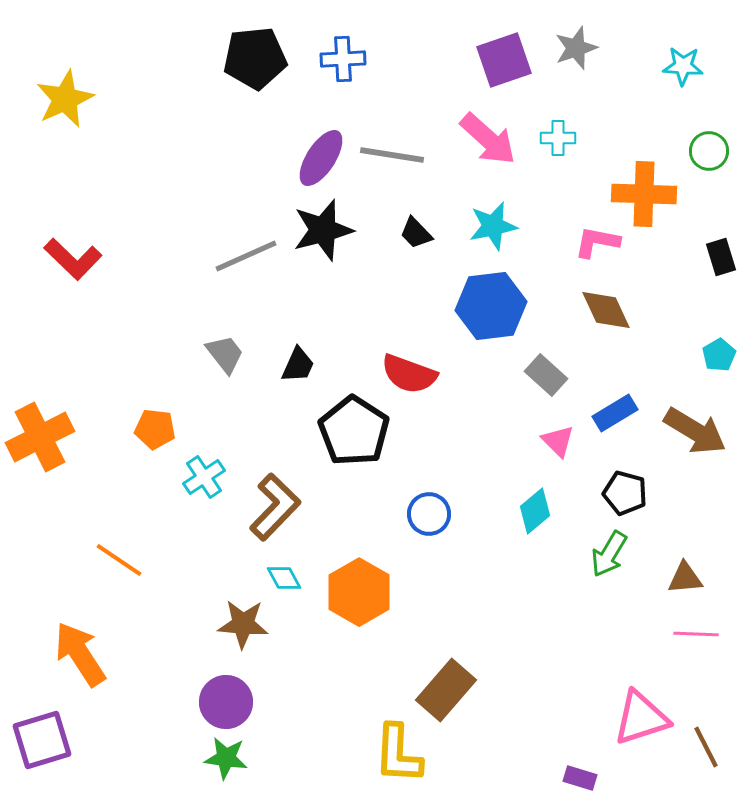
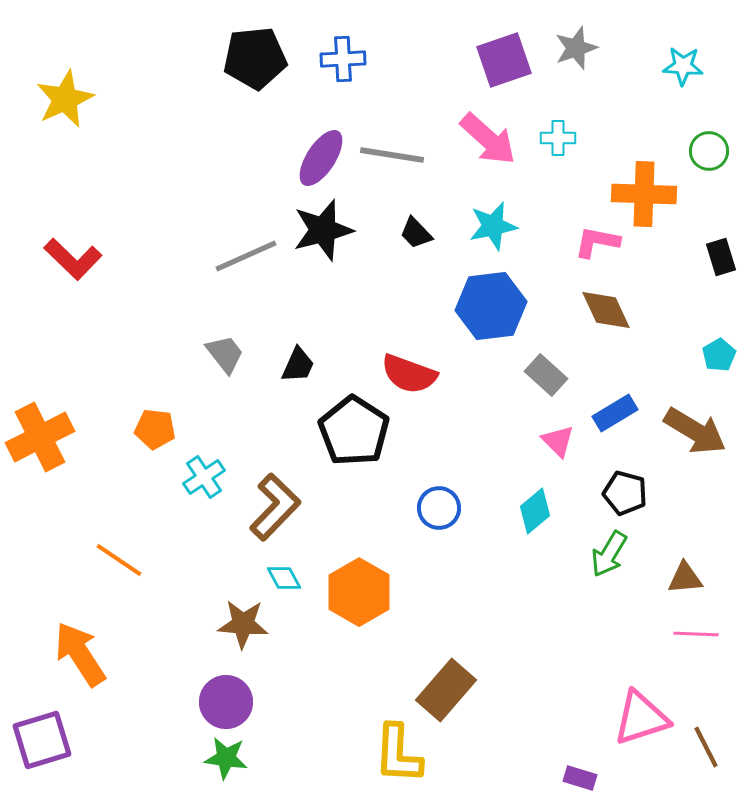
blue circle at (429, 514): moved 10 px right, 6 px up
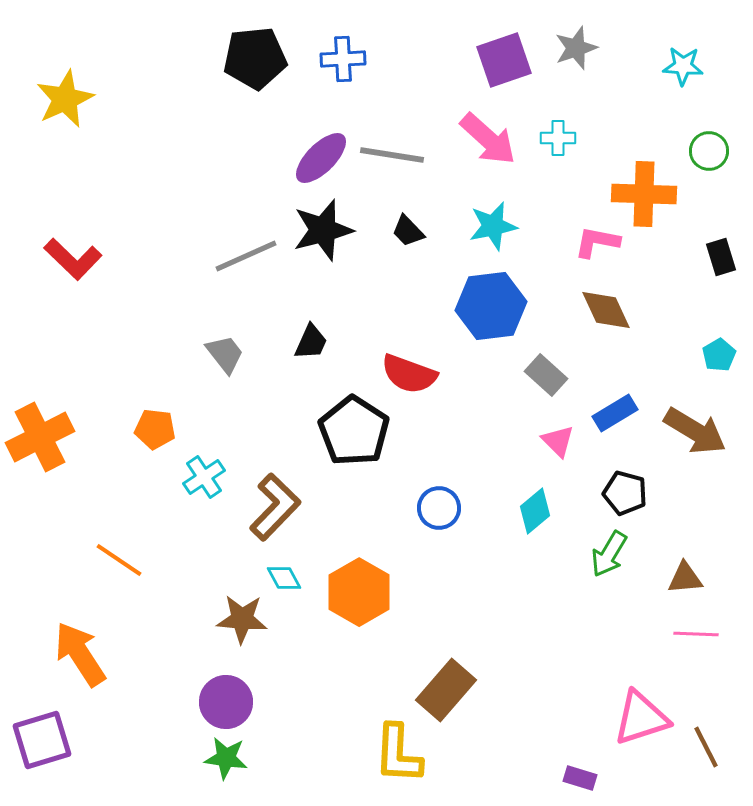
purple ellipse at (321, 158): rotated 12 degrees clockwise
black trapezoid at (416, 233): moved 8 px left, 2 px up
black trapezoid at (298, 365): moved 13 px right, 23 px up
brown star at (243, 624): moved 1 px left, 5 px up
